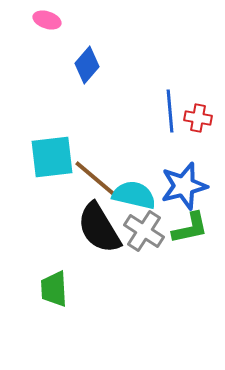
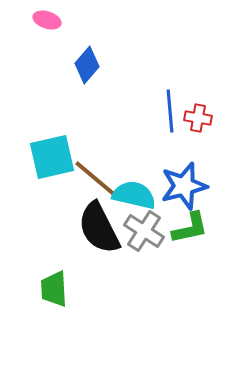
cyan square: rotated 6 degrees counterclockwise
black semicircle: rotated 4 degrees clockwise
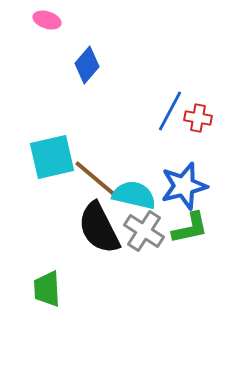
blue line: rotated 33 degrees clockwise
green trapezoid: moved 7 px left
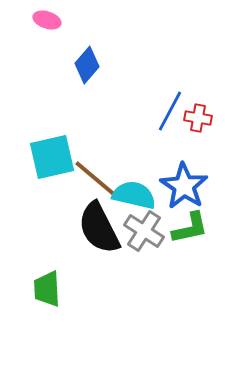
blue star: rotated 24 degrees counterclockwise
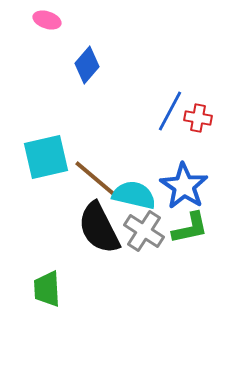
cyan square: moved 6 px left
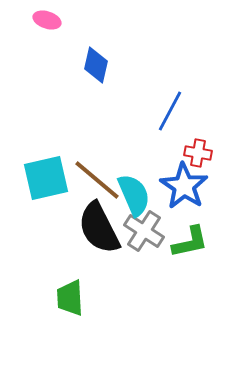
blue diamond: moved 9 px right; rotated 27 degrees counterclockwise
red cross: moved 35 px down
cyan square: moved 21 px down
cyan semicircle: rotated 54 degrees clockwise
green L-shape: moved 14 px down
green trapezoid: moved 23 px right, 9 px down
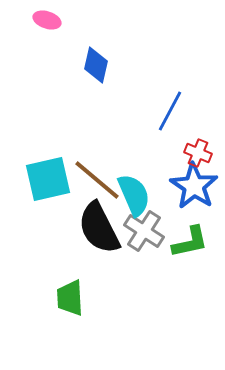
red cross: rotated 12 degrees clockwise
cyan square: moved 2 px right, 1 px down
blue star: moved 10 px right
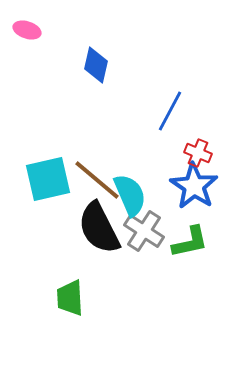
pink ellipse: moved 20 px left, 10 px down
cyan semicircle: moved 4 px left
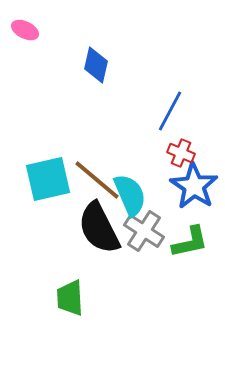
pink ellipse: moved 2 px left; rotated 8 degrees clockwise
red cross: moved 17 px left
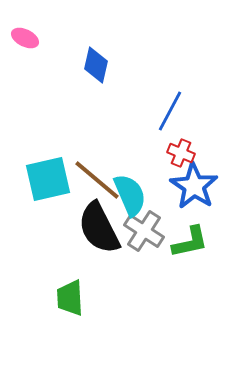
pink ellipse: moved 8 px down
